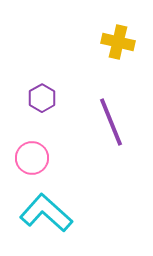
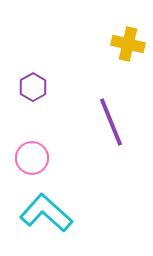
yellow cross: moved 10 px right, 2 px down
purple hexagon: moved 9 px left, 11 px up
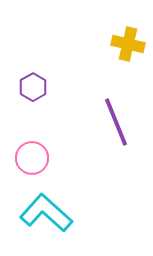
purple line: moved 5 px right
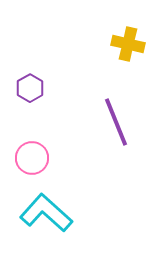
purple hexagon: moved 3 px left, 1 px down
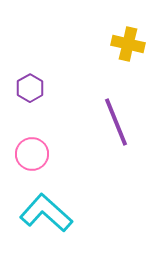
pink circle: moved 4 px up
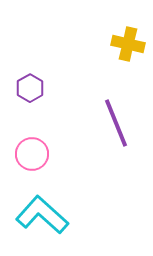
purple line: moved 1 px down
cyan L-shape: moved 4 px left, 2 px down
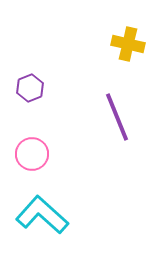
purple hexagon: rotated 8 degrees clockwise
purple line: moved 1 px right, 6 px up
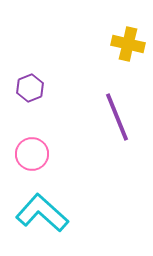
cyan L-shape: moved 2 px up
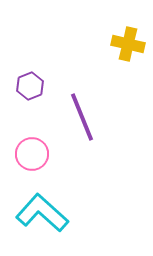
purple hexagon: moved 2 px up
purple line: moved 35 px left
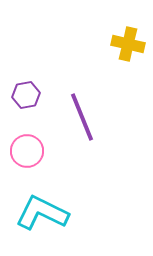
purple hexagon: moved 4 px left, 9 px down; rotated 12 degrees clockwise
pink circle: moved 5 px left, 3 px up
cyan L-shape: rotated 16 degrees counterclockwise
